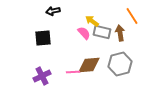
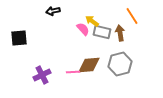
pink semicircle: moved 1 px left, 4 px up
black square: moved 24 px left
purple cross: moved 1 px up
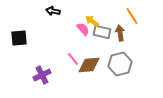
black arrow: rotated 24 degrees clockwise
pink line: moved 13 px up; rotated 56 degrees clockwise
